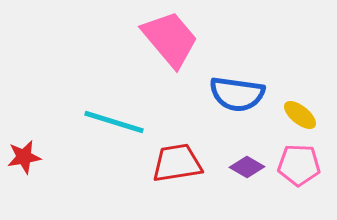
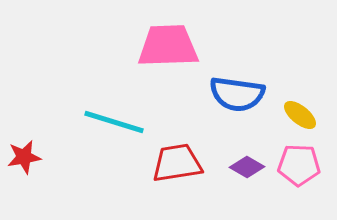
pink trapezoid: moved 2 px left, 7 px down; rotated 52 degrees counterclockwise
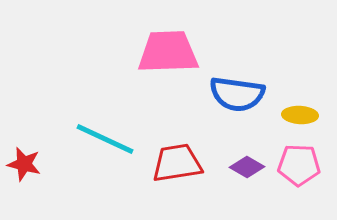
pink trapezoid: moved 6 px down
yellow ellipse: rotated 36 degrees counterclockwise
cyan line: moved 9 px left, 17 px down; rotated 8 degrees clockwise
red star: moved 7 px down; rotated 24 degrees clockwise
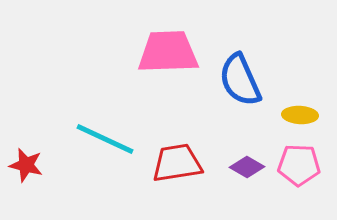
blue semicircle: moved 3 px right, 14 px up; rotated 58 degrees clockwise
red star: moved 2 px right, 1 px down
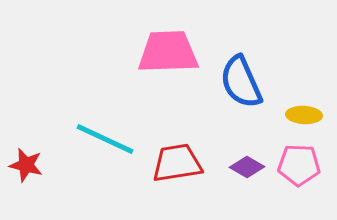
blue semicircle: moved 1 px right, 2 px down
yellow ellipse: moved 4 px right
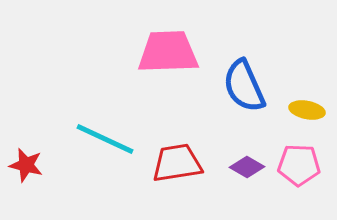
blue semicircle: moved 3 px right, 4 px down
yellow ellipse: moved 3 px right, 5 px up; rotated 8 degrees clockwise
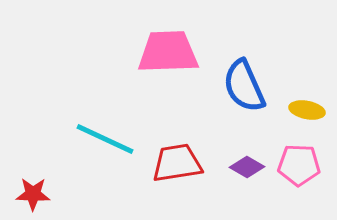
red star: moved 7 px right, 29 px down; rotated 12 degrees counterclockwise
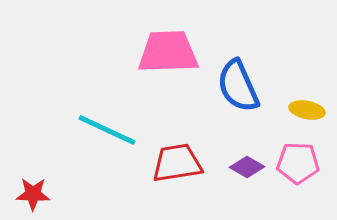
blue semicircle: moved 6 px left
cyan line: moved 2 px right, 9 px up
pink pentagon: moved 1 px left, 2 px up
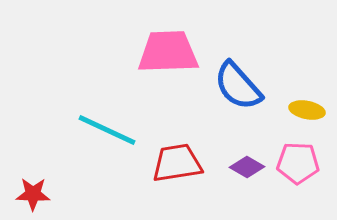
blue semicircle: rotated 18 degrees counterclockwise
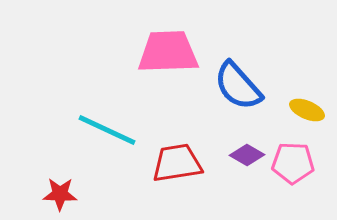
yellow ellipse: rotated 12 degrees clockwise
pink pentagon: moved 5 px left
purple diamond: moved 12 px up
red star: moved 27 px right
